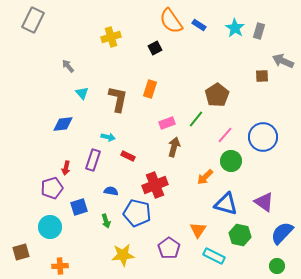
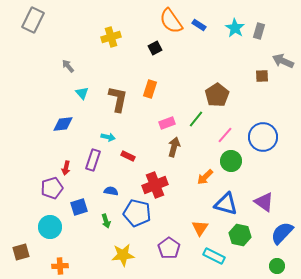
orange triangle at (198, 230): moved 2 px right, 2 px up
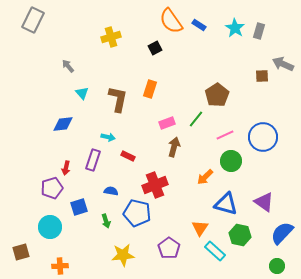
gray arrow at (283, 61): moved 3 px down
pink line at (225, 135): rotated 24 degrees clockwise
cyan rectangle at (214, 256): moved 1 px right, 5 px up; rotated 15 degrees clockwise
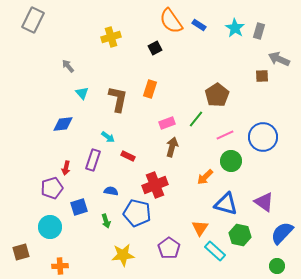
gray arrow at (283, 64): moved 4 px left, 5 px up
cyan arrow at (108, 137): rotated 24 degrees clockwise
brown arrow at (174, 147): moved 2 px left
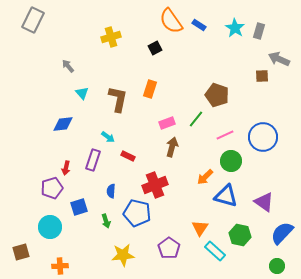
brown pentagon at (217, 95): rotated 20 degrees counterclockwise
blue semicircle at (111, 191): rotated 96 degrees counterclockwise
blue triangle at (226, 204): moved 8 px up
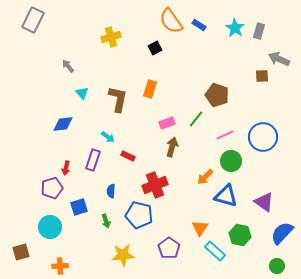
blue pentagon at (137, 213): moved 2 px right, 2 px down
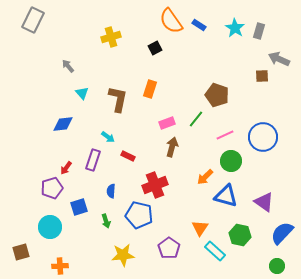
red arrow at (66, 168): rotated 24 degrees clockwise
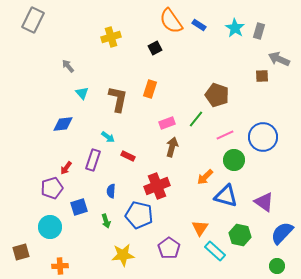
green circle at (231, 161): moved 3 px right, 1 px up
red cross at (155, 185): moved 2 px right, 1 px down
